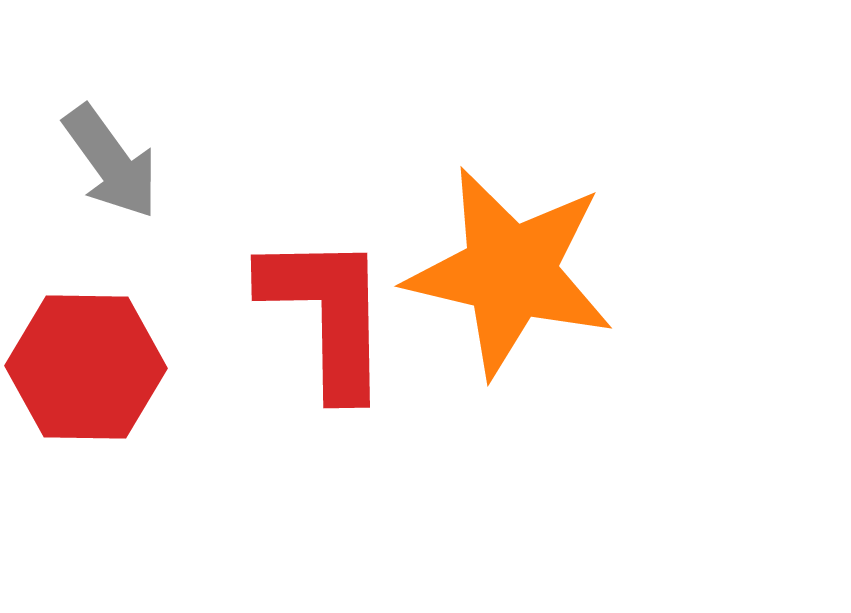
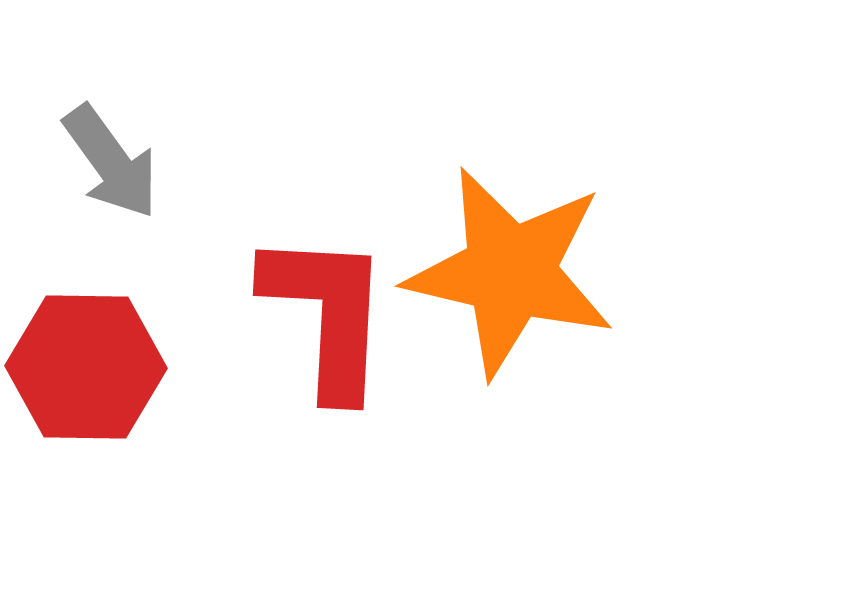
red L-shape: rotated 4 degrees clockwise
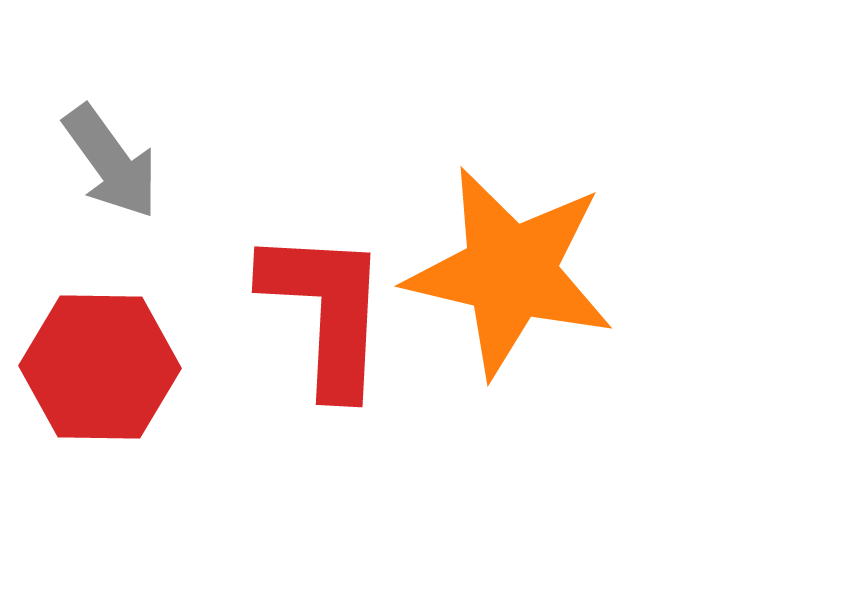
red L-shape: moved 1 px left, 3 px up
red hexagon: moved 14 px right
